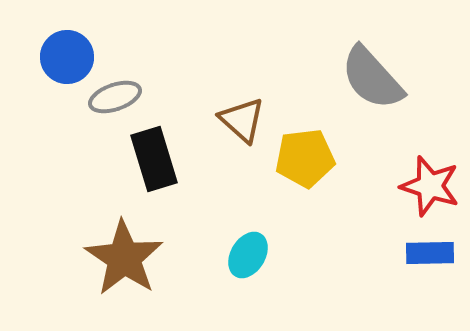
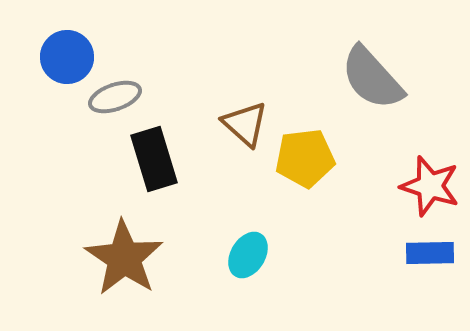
brown triangle: moved 3 px right, 4 px down
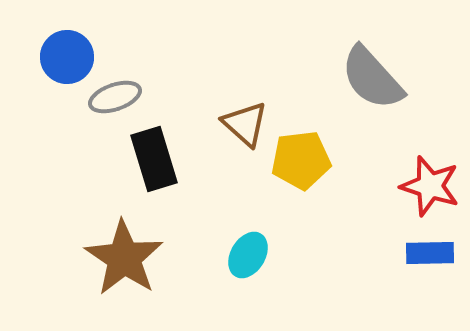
yellow pentagon: moved 4 px left, 2 px down
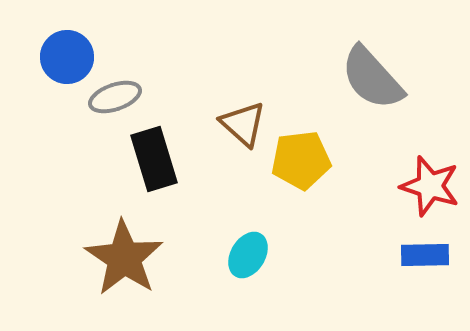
brown triangle: moved 2 px left
blue rectangle: moved 5 px left, 2 px down
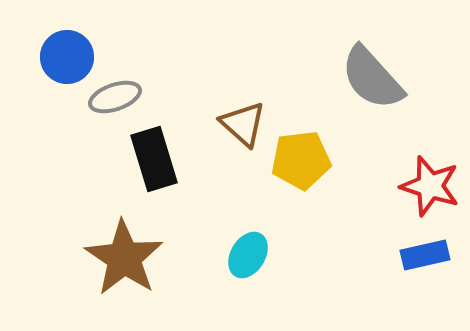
blue rectangle: rotated 12 degrees counterclockwise
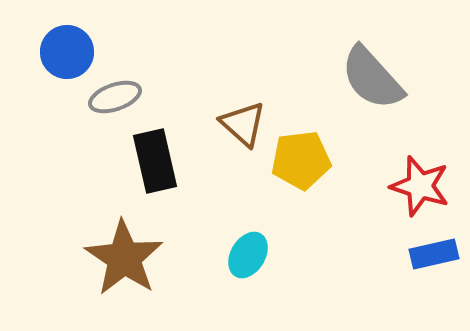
blue circle: moved 5 px up
black rectangle: moved 1 px right, 2 px down; rotated 4 degrees clockwise
red star: moved 10 px left
blue rectangle: moved 9 px right, 1 px up
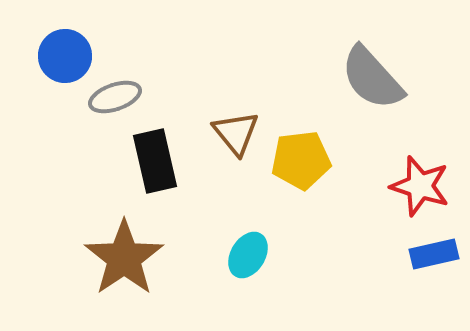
blue circle: moved 2 px left, 4 px down
brown triangle: moved 7 px left, 9 px down; rotated 9 degrees clockwise
brown star: rotated 4 degrees clockwise
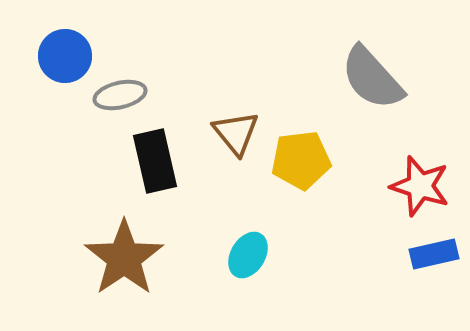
gray ellipse: moved 5 px right, 2 px up; rotated 6 degrees clockwise
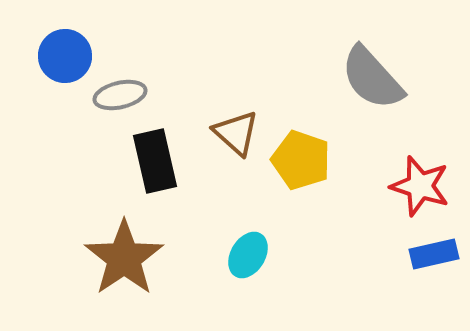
brown triangle: rotated 9 degrees counterclockwise
yellow pentagon: rotated 26 degrees clockwise
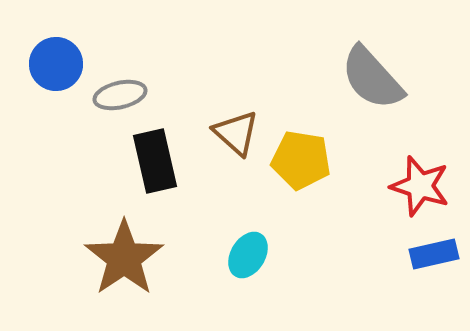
blue circle: moved 9 px left, 8 px down
yellow pentagon: rotated 10 degrees counterclockwise
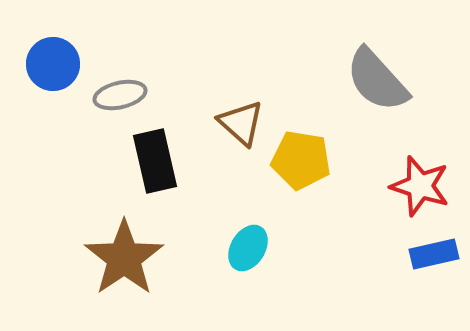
blue circle: moved 3 px left
gray semicircle: moved 5 px right, 2 px down
brown triangle: moved 5 px right, 10 px up
cyan ellipse: moved 7 px up
